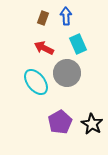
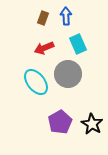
red arrow: rotated 48 degrees counterclockwise
gray circle: moved 1 px right, 1 px down
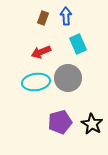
red arrow: moved 3 px left, 4 px down
gray circle: moved 4 px down
cyan ellipse: rotated 60 degrees counterclockwise
purple pentagon: rotated 15 degrees clockwise
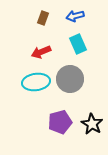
blue arrow: moved 9 px right; rotated 102 degrees counterclockwise
gray circle: moved 2 px right, 1 px down
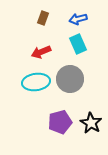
blue arrow: moved 3 px right, 3 px down
black star: moved 1 px left, 1 px up
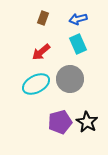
red arrow: rotated 18 degrees counterclockwise
cyan ellipse: moved 2 px down; rotated 20 degrees counterclockwise
black star: moved 4 px left, 1 px up
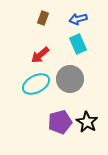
red arrow: moved 1 px left, 3 px down
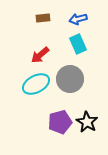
brown rectangle: rotated 64 degrees clockwise
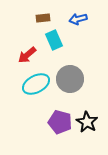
cyan rectangle: moved 24 px left, 4 px up
red arrow: moved 13 px left
purple pentagon: rotated 30 degrees clockwise
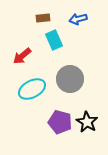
red arrow: moved 5 px left, 1 px down
cyan ellipse: moved 4 px left, 5 px down
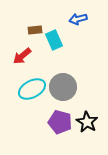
brown rectangle: moved 8 px left, 12 px down
gray circle: moved 7 px left, 8 px down
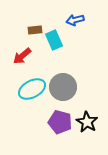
blue arrow: moved 3 px left, 1 px down
